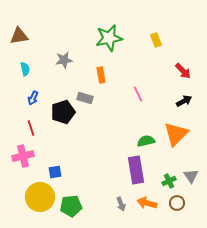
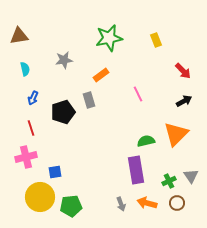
orange rectangle: rotated 63 degrees clockwise
gray rectangle: moved 4 px right, 2 px down; rotated 56 degrees clockwise
pink cross: moved 3 px right, 1 px down
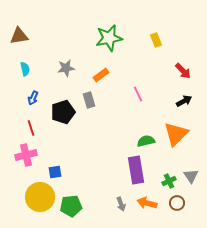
gray star: moved 2 px right, 8 px down
pink cross: moved 2 px up
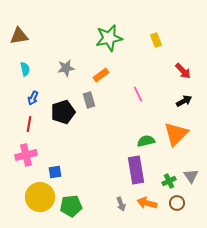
red line: moved 2 px left, 4 px up; rotated 28 degrees clockwise
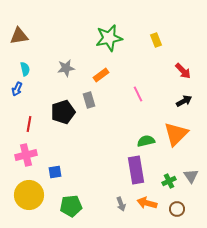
blue arrow: moved 16 px left, 9 px up
yellow circle: moved 11 px left, 2 px up
brown circle: moved 6 px down
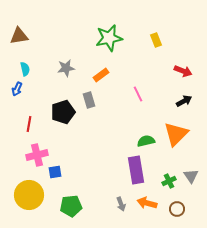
red arrow: rotated 24 degrees counterclockwise
pink cross: moved 11 px right
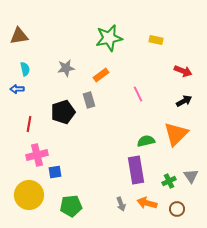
yellow rectangle: rotated 56 degrees counterclockwise
blue arrow: rotated 64 degrees clockwise
